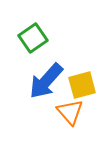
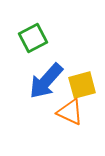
green square: rotated 8 degrees clockwise
orange triangle: rotated 24 degrees counterclockwise
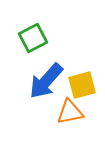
orange triangle: rotated 36 degrees counterclockwise
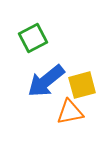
blue arrow: rotated 9 degrees clockwise
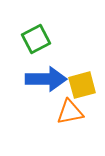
green square: moved 3 px right, 1 px down
blue arrow: moved 2 px up; rotated 141 degrees counterclockwise
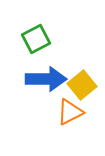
yellow square: rotated 24 degrees counterclockwise
orange triangle: rotated 16 degrees counterclockwise
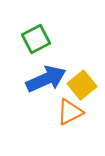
blue arrow: rotated 24 degrees counterclockwise
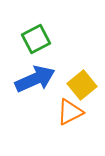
blue arrow: moved 11 px left
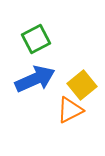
orange triangle: moved 2 px up
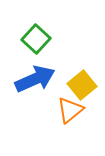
green square: rotated 20 degrees counterclockwise
orange triangle: rotated 12 degrees counterclockwise
